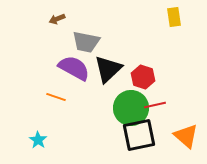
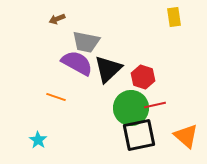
purple semicircle: moved 3 px right, 5 px up
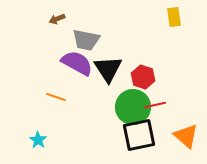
gray trapezoid: moved 2 px up
black triangle: rotated 20 degrees counterclockwise
green circle: moved 2 px right, 1 px up
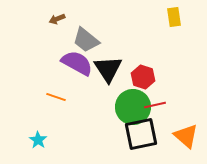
gray trapezoid: rotated 28 degrees clockwise
black square: moved 2 px right, 1 px up
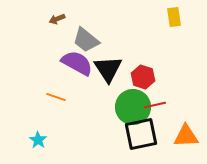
orange triangle: rotated 44 degrees counterclockwise
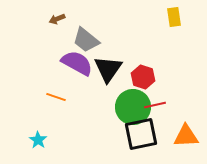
black triangle: rotated 8 degrees clockwise
